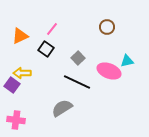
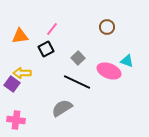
orange triangle: rotated 18 degrees clockwise
black square: rotated 28 degrees clockwise
cyan triangle: rotated 32 degrees clockwise
purple square: moved 1 px up
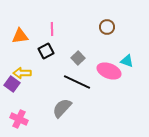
pink line: rotated 40 degrees counterclockwise
black square: moved 2 px down
gray semicircle: rotated 15 degrees counterclockwise
pink cross: moved 3 px right, 1 px up; rotated 18 degrees clockwise
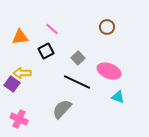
pink line: rotated 48 degrees counterclockwise
orange triangle: moved 1 px down
cyan triangle: moved 9 px left, 36 px down
gray semicircle: moved 1 px down
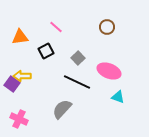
pink line: moved 4 px right, 2 px up
yellow arrow: moved 3 px down
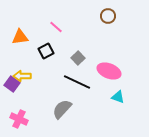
brown circle: moved 1 px right, 11 px up
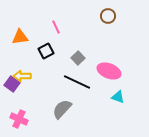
pink line: rotated 24 degrees clockwise
